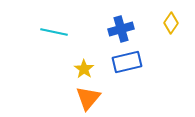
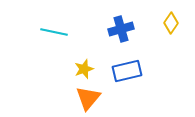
blue rectangle: moved 9 px down
yellow star: rotated 18 degrees clockwise
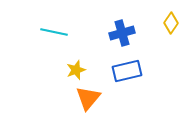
blue cross: moved 1 px right, 4 px down
yellow star: moved 8 px left, 1 px down
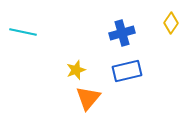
cyan line: moved 31 px left
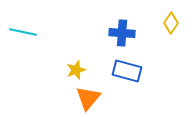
blue cross: rotated 20 degrees clockwise
blue rectangle: rotated 28 degrees clockwise
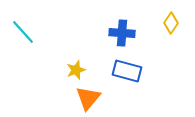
cyan line: rotated 36 degrees clockwise
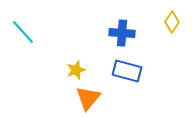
yellow diamond: moved 1 px right, 1 px up
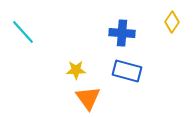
yellow star: rotated 18 degrees clockwise
orange triangle: rotated 16 degrees counterclockwise
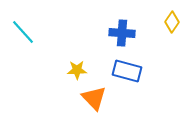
yellow star: moved 1 px right
orange triangle: moved 6 px right; rotated 8 degrees counterclockwise
